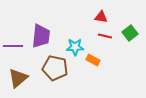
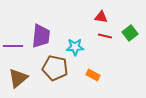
orange rectangle: moved 15 px down
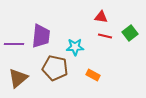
purple line: moved 1 px right, 2 px up
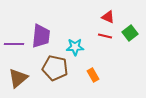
red triangle: moved 7 px right; rotated 16 degrees clockwise
orange rectangle: rotated 32 degrees clockwise
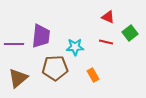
red line: moved 1 px right, 6 px down
brown pentagon: rotated 15 degrees counterclockwise
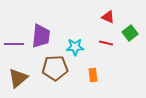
red line: moved 1 px down
orange rectangle: rotated 24 degrees clockwise
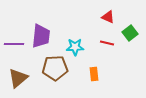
red line: moved 1 px right
orange rectangle: moved 1 px right, 1 px up
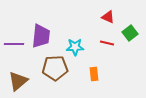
brown triangle: moved 3 px down
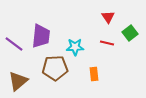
red triangle: rotated 32 degrees clockwise
purple line: rotated 36 degrees clockwise
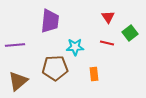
purple trapezoid: moved 9 px right, 15 px up
purple line: moved 1 px right, 1 px down; rotated 42 degrees counterclockwise
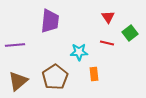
cyan star: moved 4 px right, 5 px down
brown pentagon: moved 9 px down; rotated 30 degrees counterclockwise
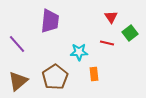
red triangle: moved 3 px right
purple line: moved 2 px right, 1 px up; rotated 54 degrees clockwise
